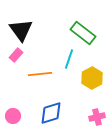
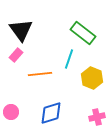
yellow hexagon: rotated 10 degrees counterclockwise
pink circle: moved 2 px left, 4 px up
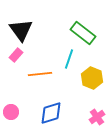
pink cross: rotated 21 degrees counterclockwise
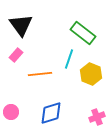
black triangle: moved 5 px up
yellow hexagon: moved 1 px left, 4 px up
pink cross: rotated 14 degrees clockwise
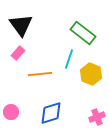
pink rectangle: moved 2 px right, 2 px up
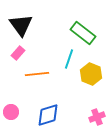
orange line: moved 3 px left
blue diamond: moved 3 px left, 2 px down
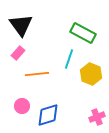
green rectangle: rotated 10 degrees counterclockwise
pink circle: moved 11 px right, 6 px up
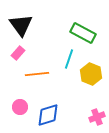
pink circle: moved 2 px left, 1 px down
